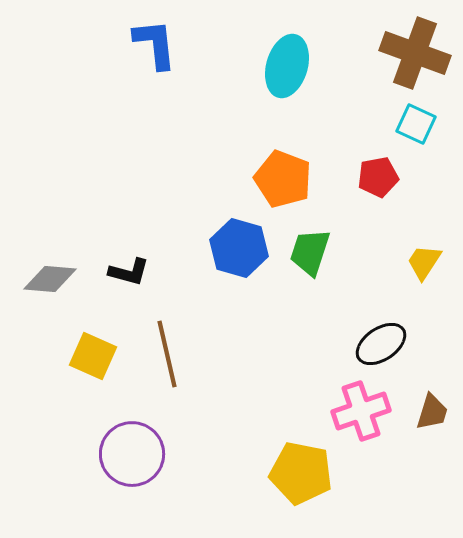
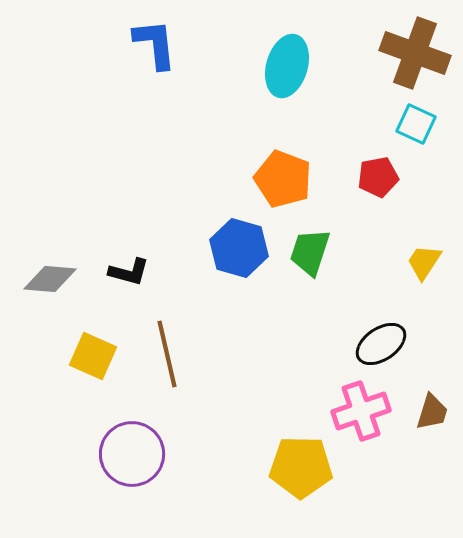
yellow pentagon: moved 6 px up; rotated 10 degrees counterclockwise
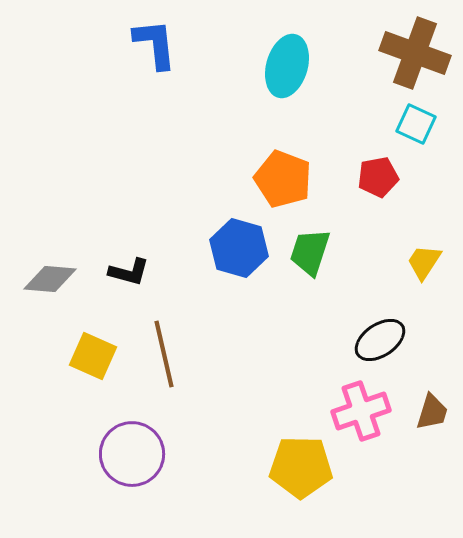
black ellipse: moved 1 px left, 4 px up
brown line: moved 3 px left
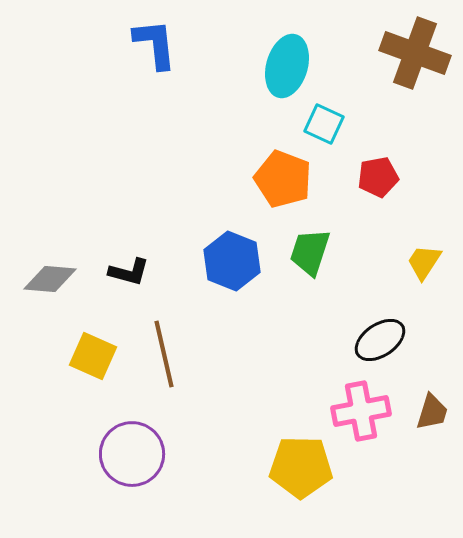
cyan square: moved 92 px left
blue hexagon: moved 7 px left, 13 px down; rotated 6 degrees clockwise
pink cross: rotated 8 degrees clockwise
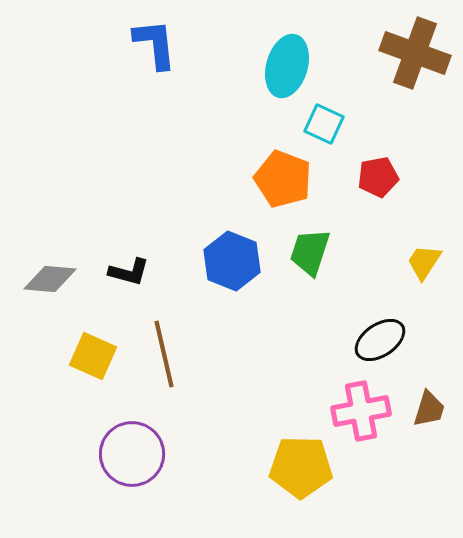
brown trapezoid: moved 3 px left, 3 px up
